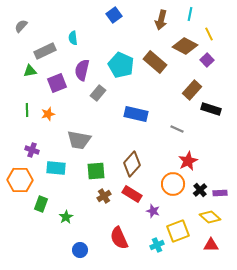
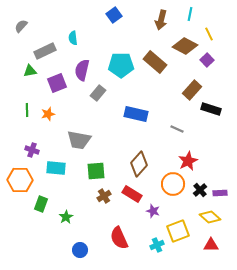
cyan pentagon at (121, 65): rotated 25 degrees counterclockwise
brown diamond at (132, 164): moved 7 px right
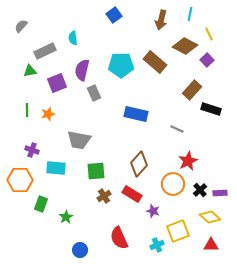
gray rectangle at (98, 93): moved 4 px left; rotated 63 degrees counterclockwise
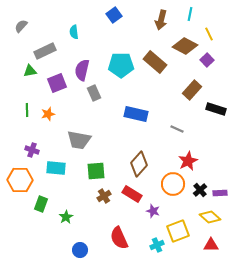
cyan semicircle at (73, 38): moved 1 px right, 6 px up
black rectangle at (211, 109): moved 5 px right
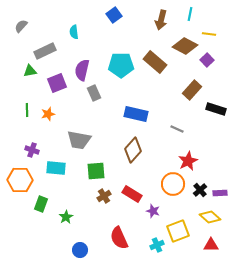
yellow line at (209, 34): rotated 56 degrees counterclockwise
brown diamond at (139, 164): moved 6 px left, 14 px up
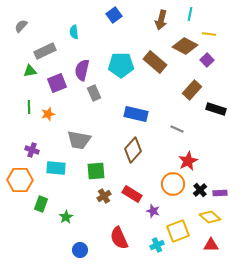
green line at (27, 110): moved 2 px right, 3 px up
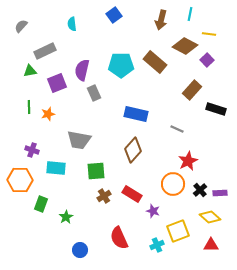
cyan semicircle at (74, 32): moved 2 px left, 8 px up
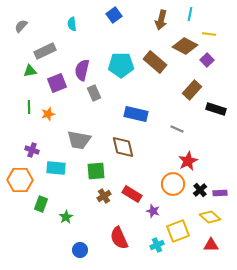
brown diamond at (133, 150): moved 10 px left, 3 px up; rotated 55 degrees counterclockwise
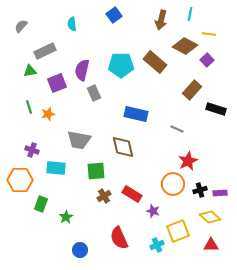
green line at (29, 107): rotated 16 degrees counterclockwise
black cross at (200, 190): rotated 24 degrees clockwise
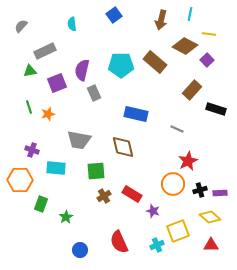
red semicircle at (119, 238): moved 4 px down
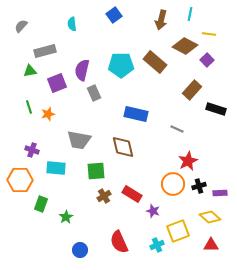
gray rectangle at (45, 51): rotated 10 degrees clockwise
black cross at (200, 190): moved 1 px left, 4 px up
